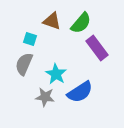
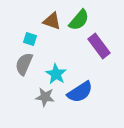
green semicircle: moved 2 px left, 3 px up
purple rectangle: moved 2 px right, 2 px up
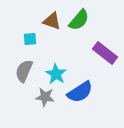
cyan square: rotated 24 degrees counterclockwise
purple rectangle: moved 6 px right, 7 px down; rotated 15 degrees counterclockwise
gray semicircle: moved 7 px down
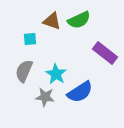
green semicircle: rotated 25 degrees clockwise
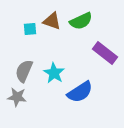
green semicircle: moved 2 px right, 1 px down
cyan square: moved 10 px up
cyan star: moved 2 px left, 1 px up
gray star: moved 28 px left
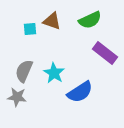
green semicircle: moved 9 px right, 1 px up
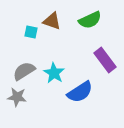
cyan square: moved 1 px right, 3 px down; rotated 16 degrees clockwise
purple rectangle: moved 7 px down; rotated 15 degrees clockwise
gray semicircle: rotated 35 degrees clockwise
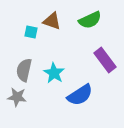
gray semicircle: moved 1 px up; rotated 45 degrees counterclockwise
blue semicircle: moved 3 px down
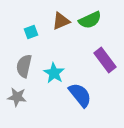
brown triangle: moved 9 px right; rotated 42 degrees counterclockwise
cyan square: rotated 32 degrees counterclockwise
gray semicircle: moved 4 px up
blue semicircle: rotated 96 degrees counterclockwise
